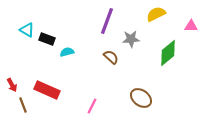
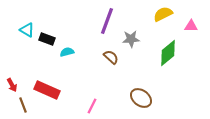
yellow semicircle: moved 7 px right
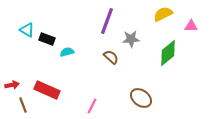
red arrow: rotated 72 degrees counterclockwise
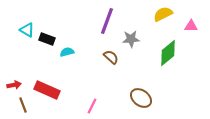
red arrow: moved 2 px right
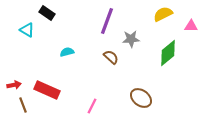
black rectangle: moved 26 px up; rotated 14 degrees clockwise
